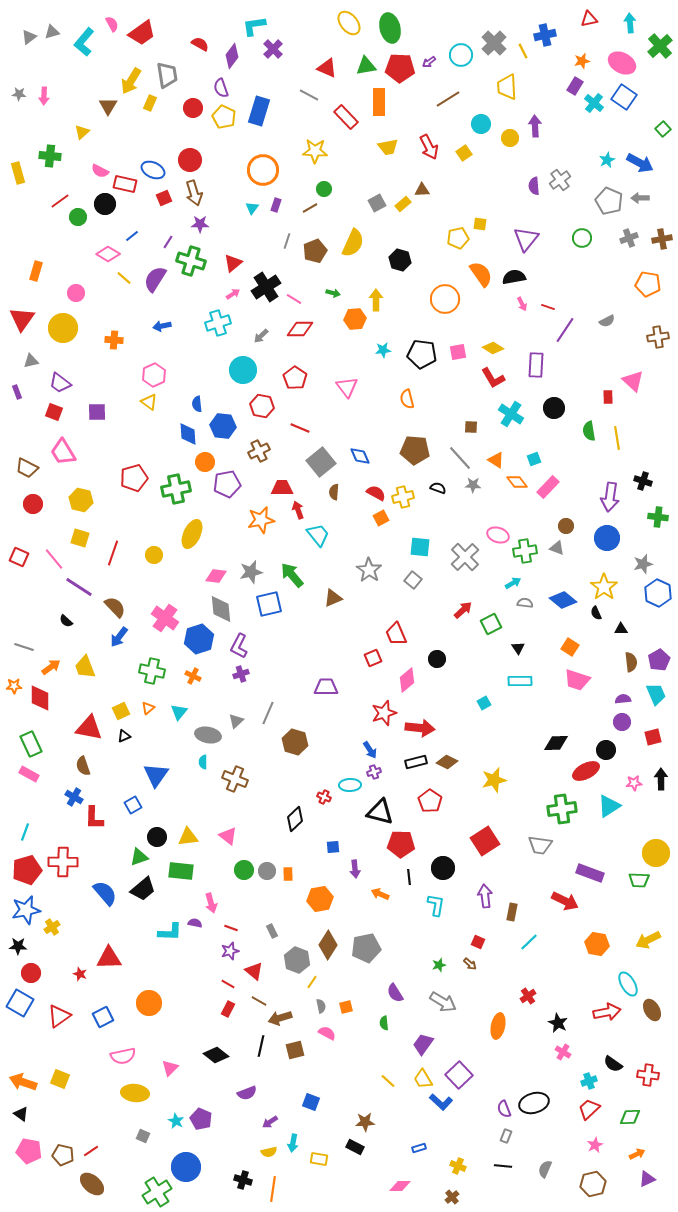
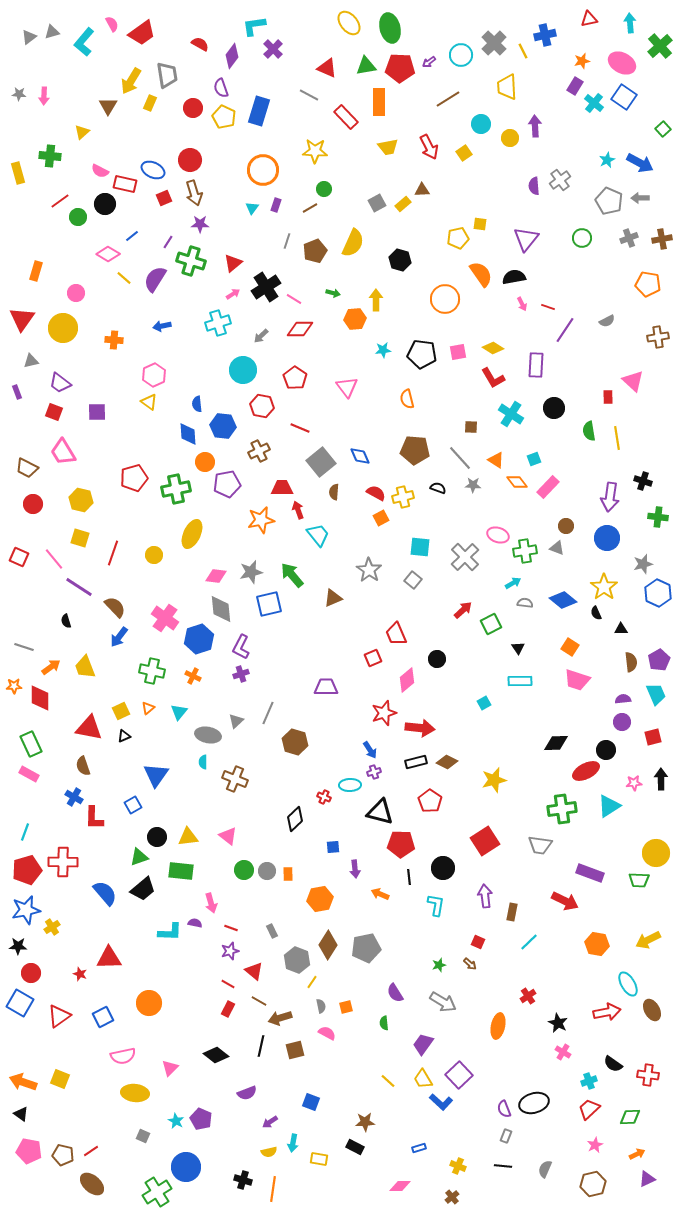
black semicircle at (66, 621): rotated 32 degrees clockwise
purple L-shape at (239, 646): moved 2 px right, 1 px down
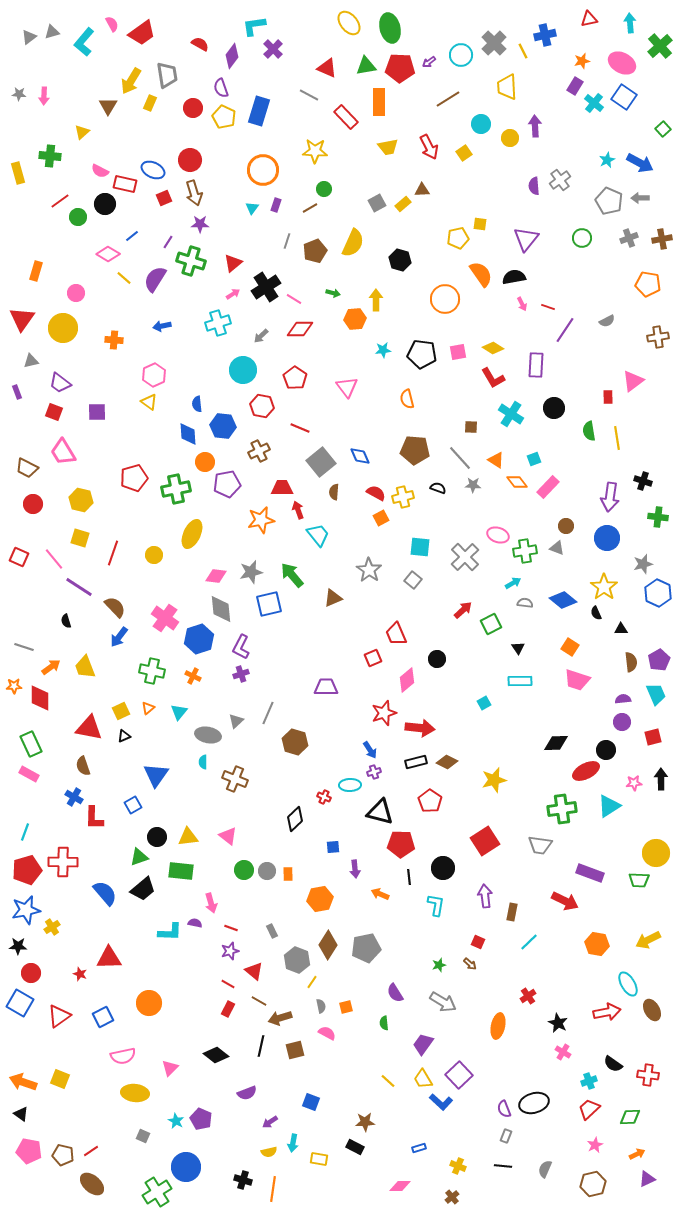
pink triangle at (633, 381): rotated 40 degrees clockwise
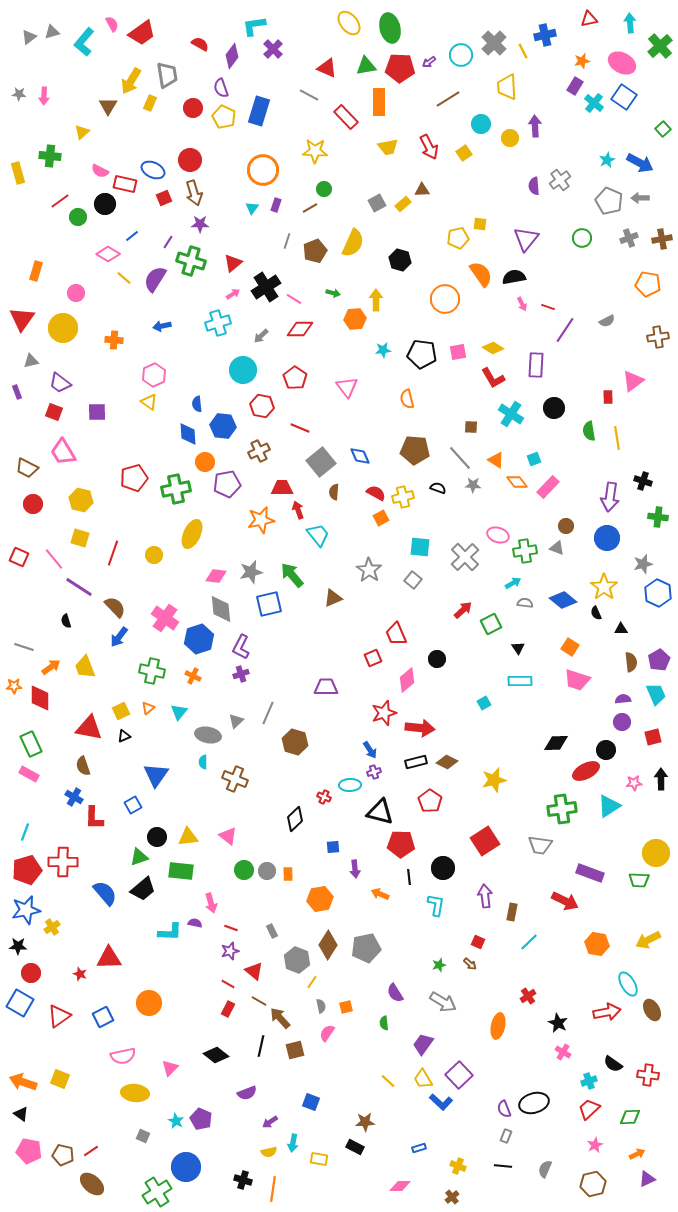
brown arrow at (280, 1018): rotated 65 degrees clockwise
pink semicircle at (327, 1033): rotated 84 degrees counterclockwise
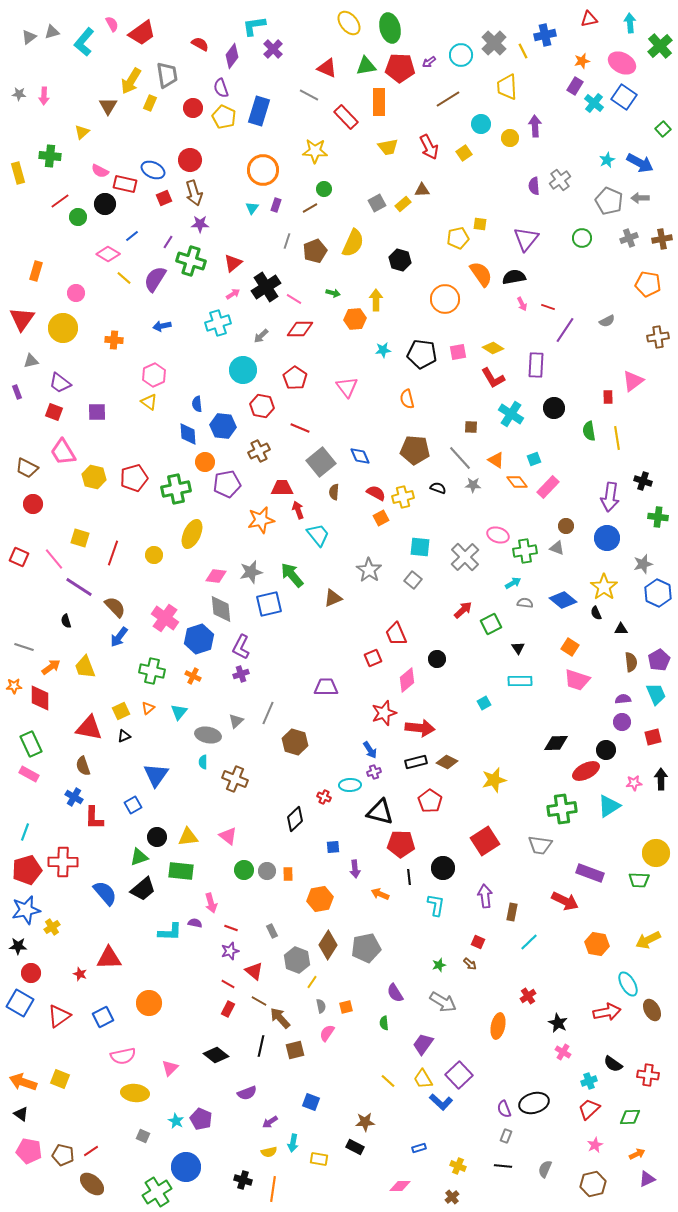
yellow hexagon at (81, 500): moved 13 px right, 23 px up
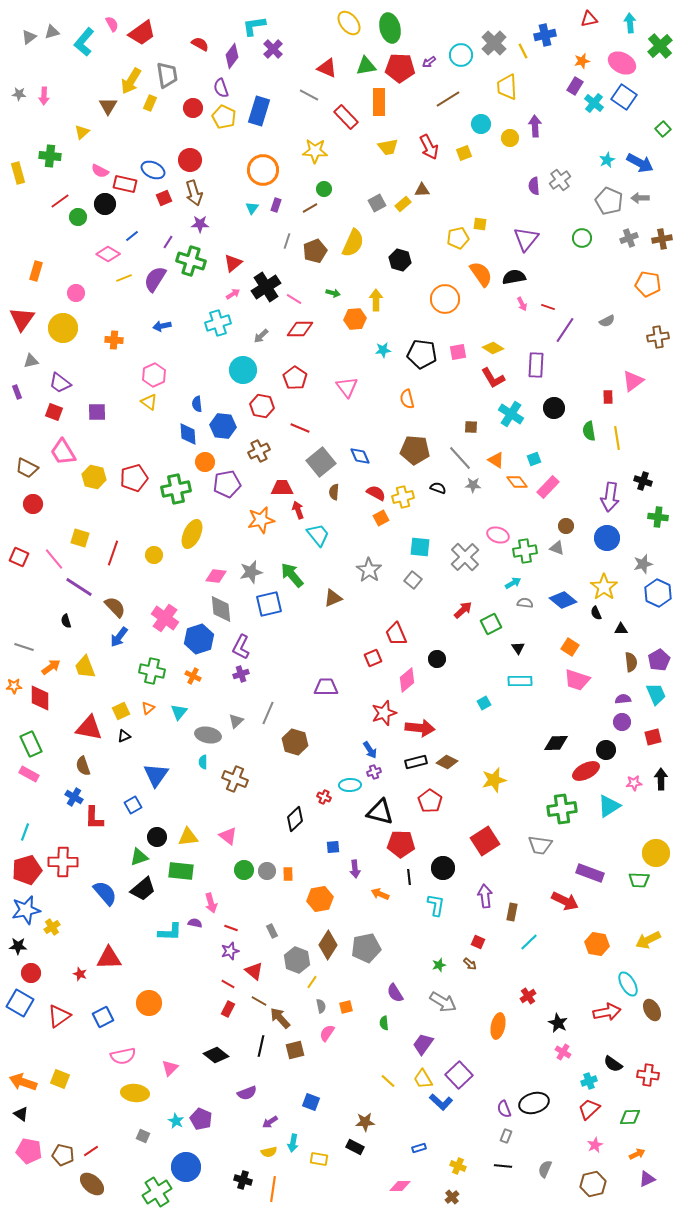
yellow square at (464, 153): rotated 14 degrees clockwise
yellow line at (124, 278): rotated 63 degrees counterclockwise
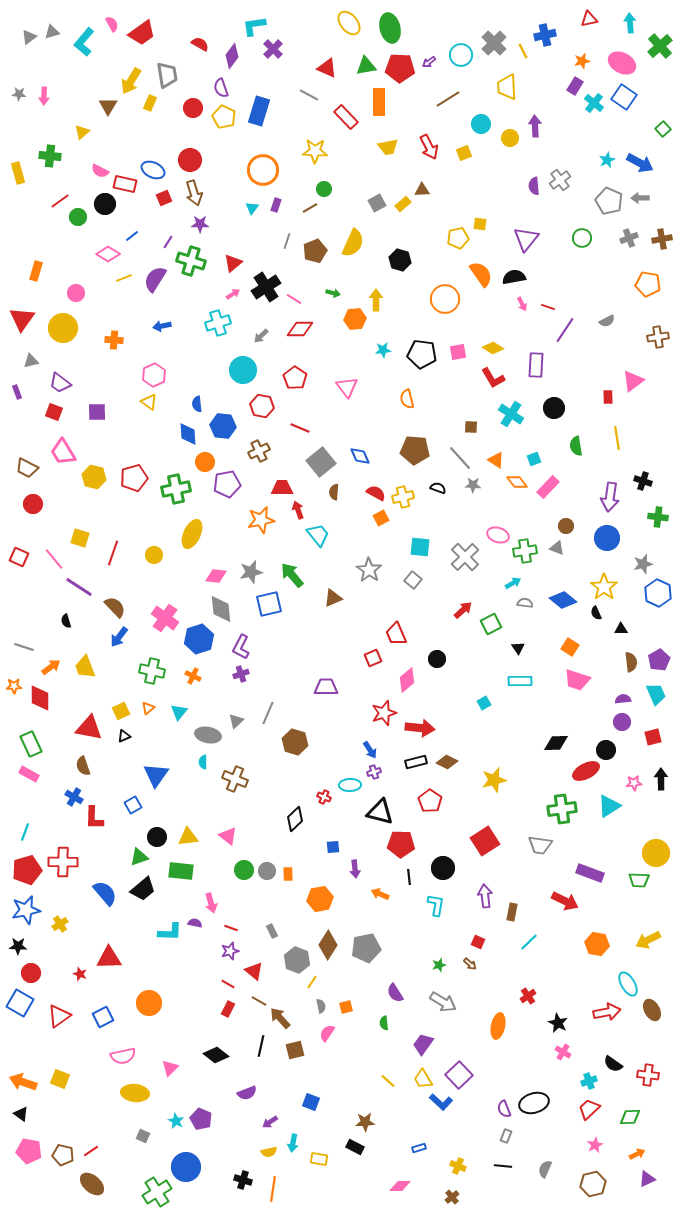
green semicircle at (589, 431): moved 13 px left, 15 px down
yellow cross at (52, 927): moved 8 px right, 3 px up
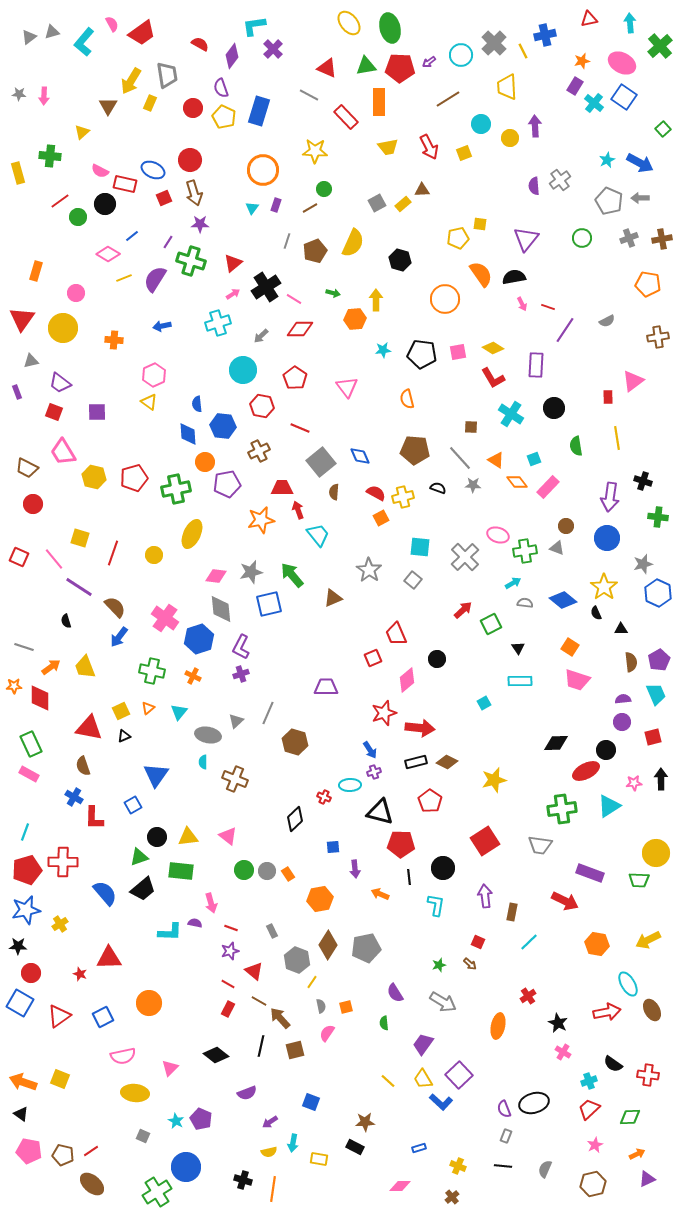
orange rectangle at (288, 874): rotated 32 degrees counterclockwise
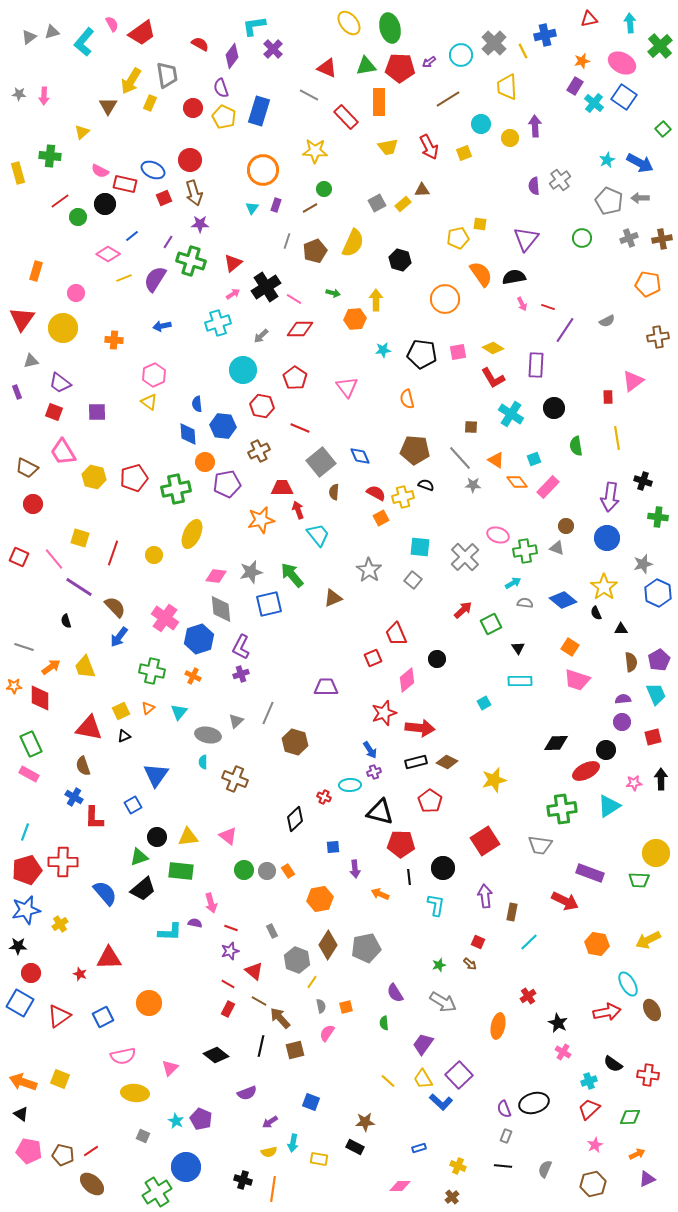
black semicircle at (438, 488): moved 12 px left, 3 px up
orange rectangle at (288, 874): moved 3 px up
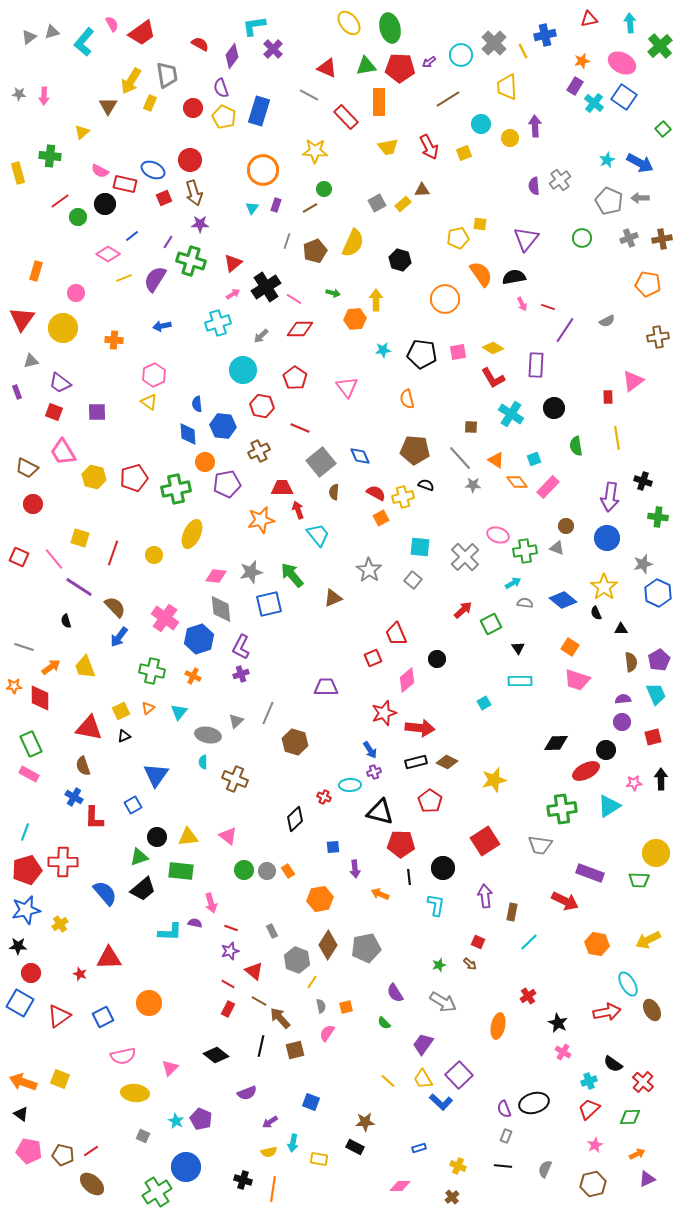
green semicircle at (384, 1023): rotated 40 degrees counterclockwise
red cross at (648, 1075): moved 5 px left, 7 px down; rotated 35 degrees clockwise
